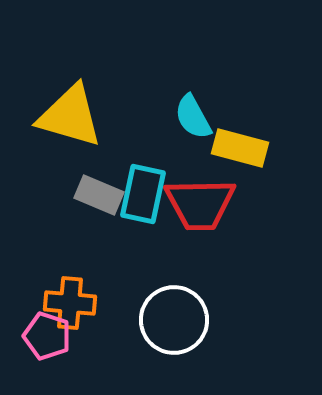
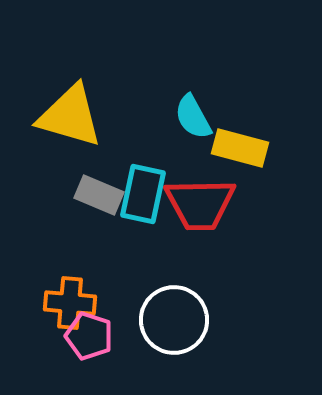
pink pentagon: moved 42 px right
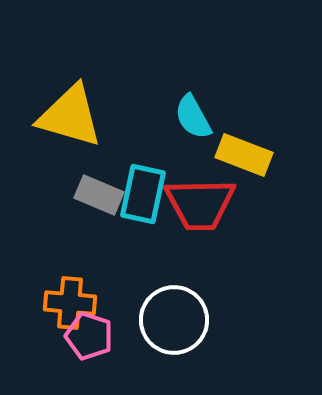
yellow rectangle: moved 4 px right, 7 px down; rotated 6 degrees clockwise
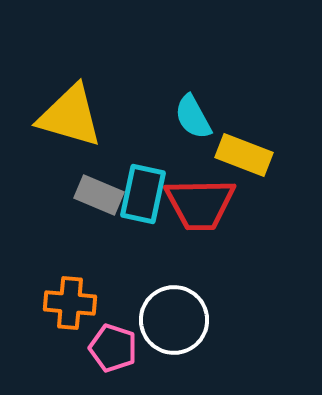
pink pentagon: moved 24 px right, 12 px down
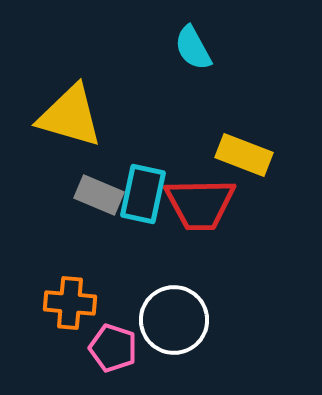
cyan semicircle: moved 69 px up
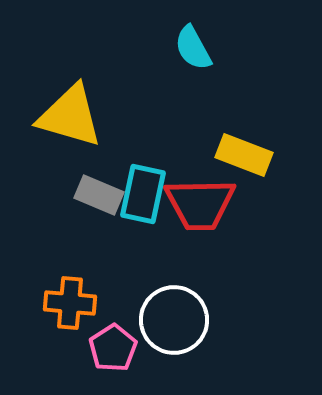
pink pentagon: rotated 21 degrees clockwise
